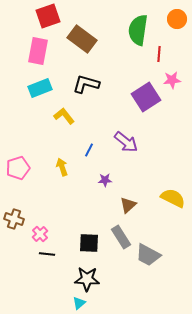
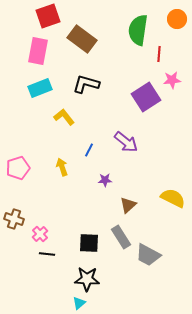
yellow L-shape: moved 1 px down
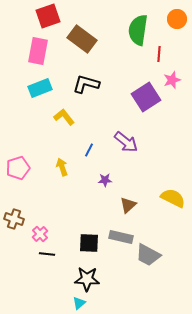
pink star: rotated 12 degrees counterclockwise
gray rectangle: rotated 45 degrees counterclockwise
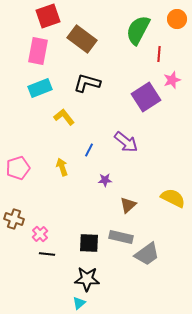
green semicircle: rotated 20 degrees clockwise
black L-shape: moved 1 px right, 1 px up
gray trapezoid: moved 1 px left, 1 px up; rotated 64 degrees counterclockwise
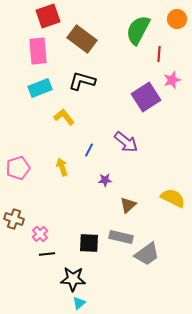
pink rectangle: rotated 16 degrees counterclockwise
black L-shape: moved 5 px left, 2 px up
black line: rotated 14 degrees counterclockwise
black star: moved 14 px left
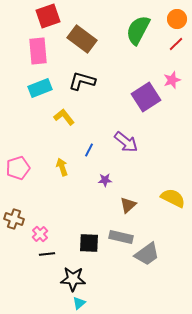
red line: moved 17 px right, 10 px up; rotated 42 degrees clockwise
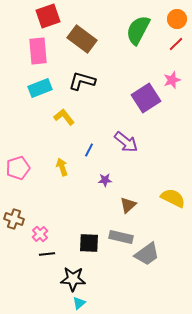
purple square: moved 1 px down
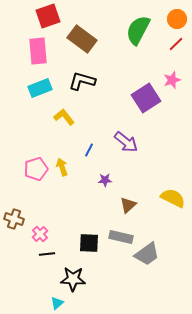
pink pentagon: moved 18 px right, 1 px down
cyan triangle: moved 22 px left
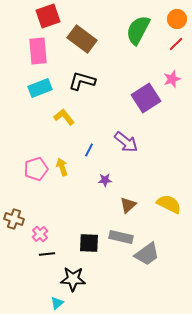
pink star: moved 1 px up
yellow semicircle: moved 4 px left, 6 px down
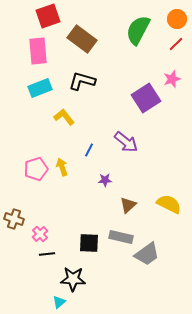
cyan triangle: moved 2 px right, 1 px up
